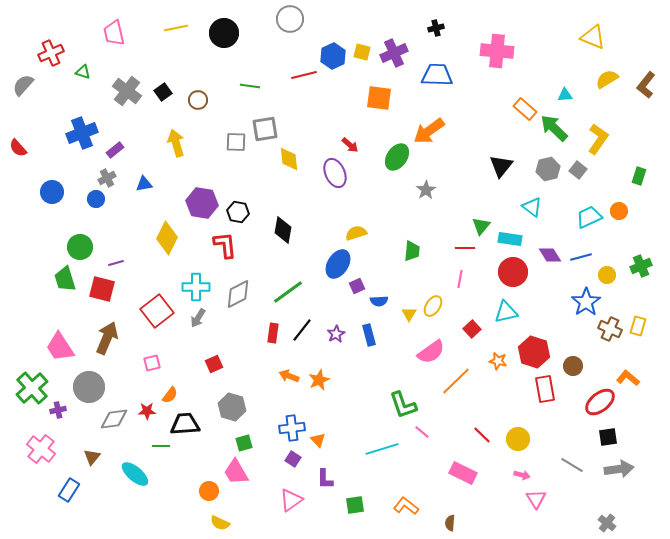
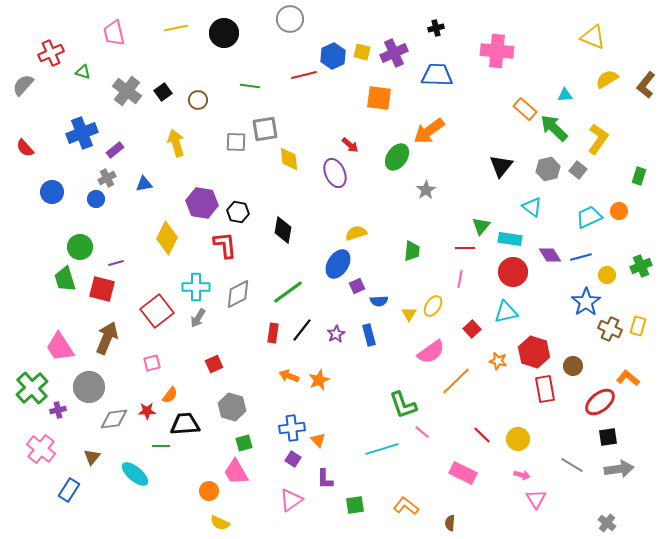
red semicircle at (18, 148): moved 7 px right
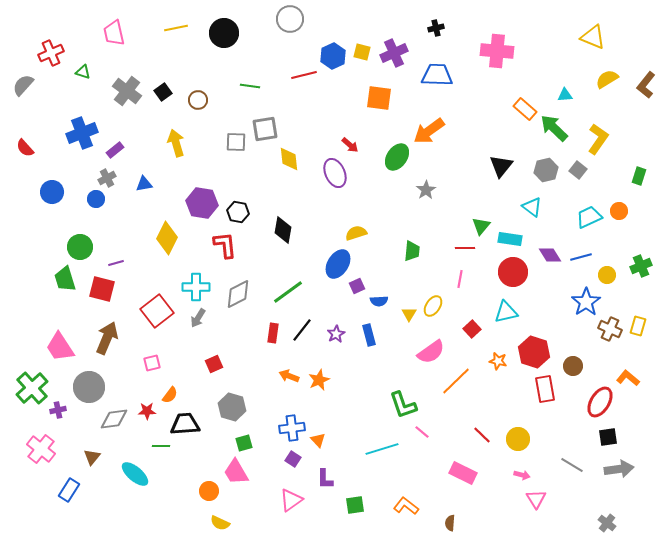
gray hexagon at (548, 169): moved 2 px left, 1 px down
red ellipse at (600, 402): rotated 20 degrees counterclockwise
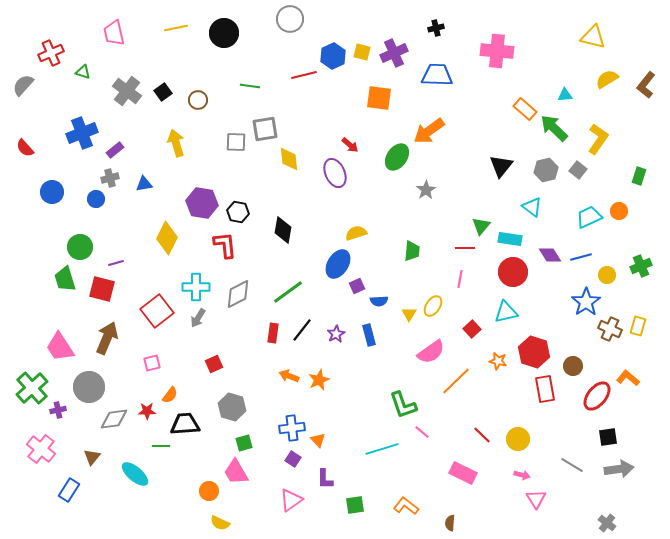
yellow triangle at (593, 37): rotated 8 degrees counterclockwise
gray cross at (107, 178): moved 3 px right; rotated 12 degrees clockwise
red ellipse at (600, 402): moved 3 px left, 6 px up; rotated 8 degrees clockwise
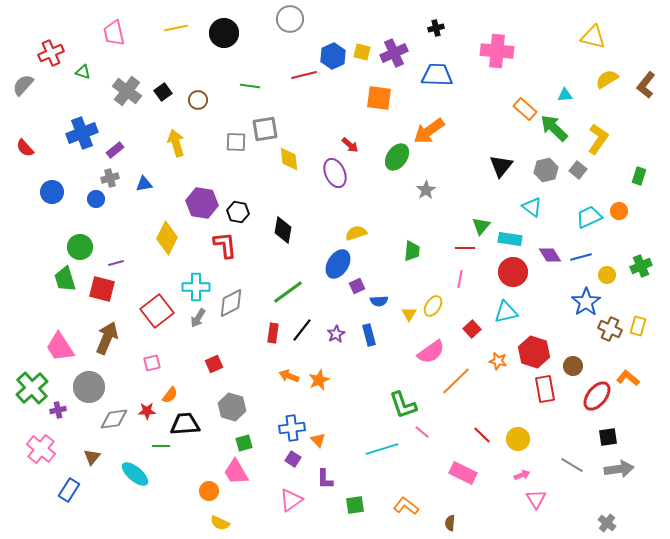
gray diamond at (238, 294): moved 7 px left, 9 px down
pink arrow at (522, 475): rotated 35 degrees counterclockwise
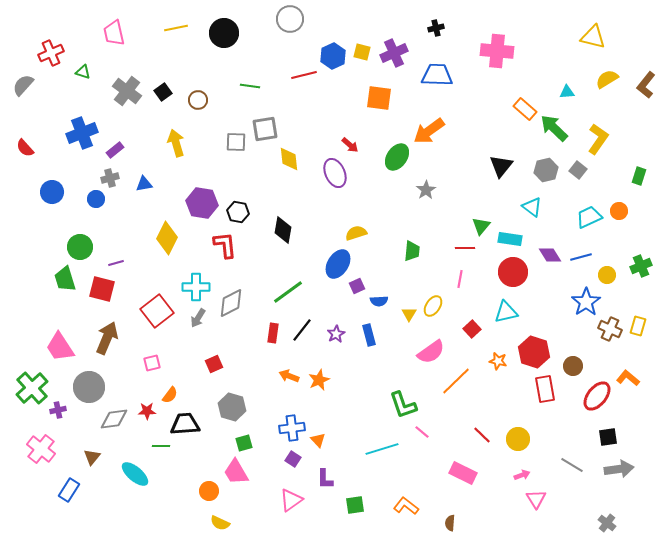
cyan triangle at (565, 95): moved 2 px right, 3 px up
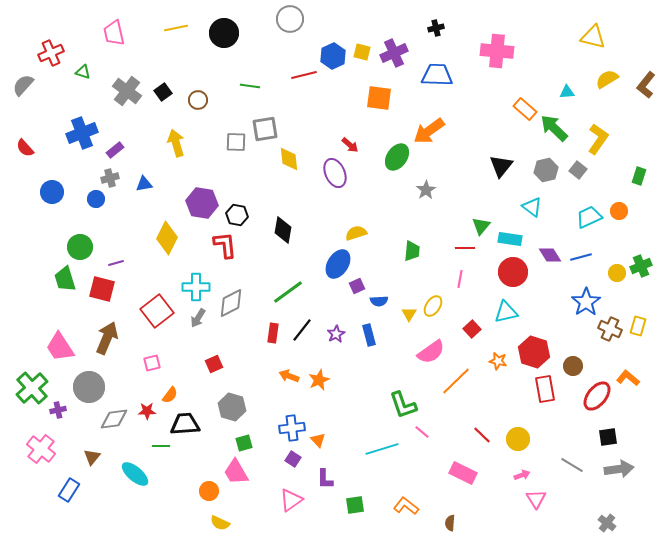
black hexagon at (238, 212): moved 1 px left, 3 px down
yellow circle at (607, 275): moved 10 px right, 2 px up
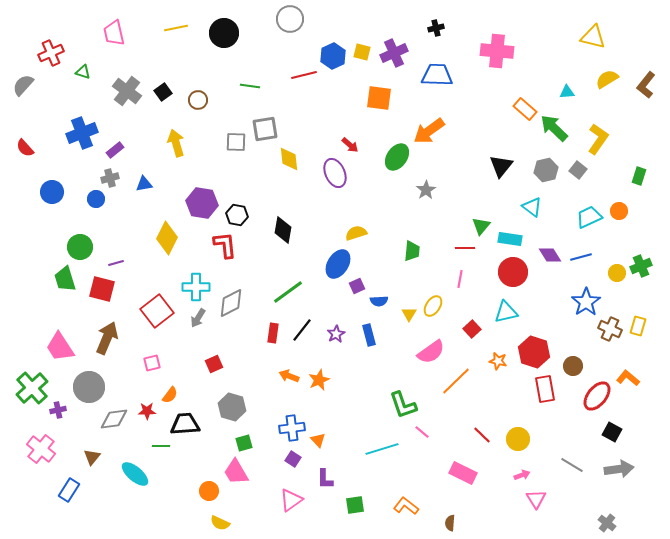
black square at (608, 437): moved 4 px right, 5 px up; rotated 36 degrees clockwise
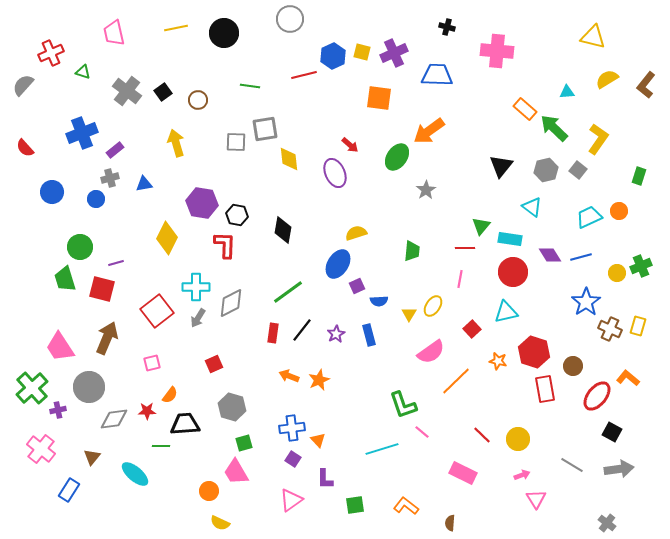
black cross at (436, 28): moved 11 px right, 1 px up; rotated 28 degrees clockwise
red L-shape at (225, 245): rotated 8 degrees clockwise
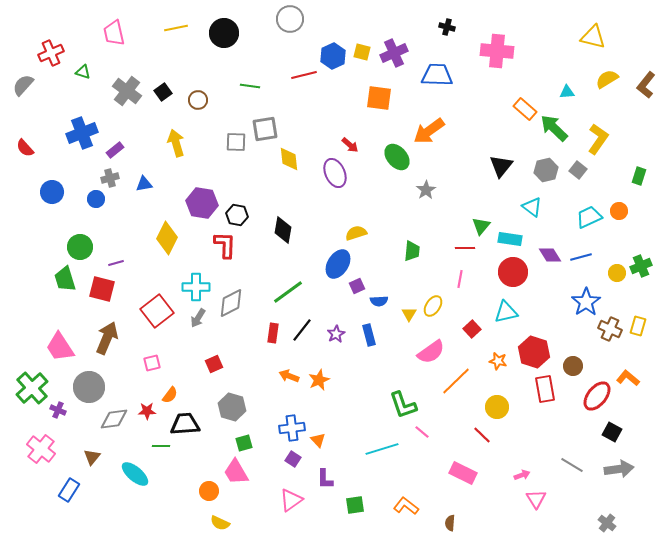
green ellipse at (397, 157): rotated 76 degrees counterclockwise
purple cross at (58, 410): rotated 35 degrees clockwise
yellow circle at (518, 439): moved 21 px left, 32 px up
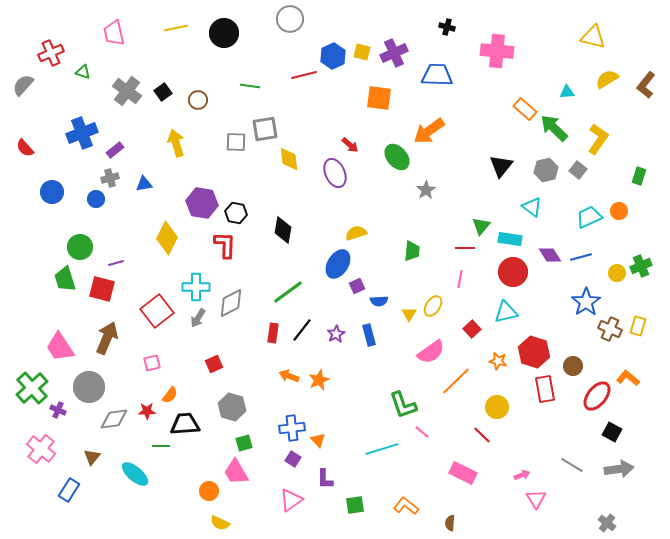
black hexagon at (237, 215): moved 1 px left, 2 px up
